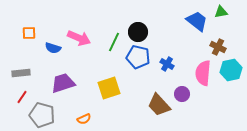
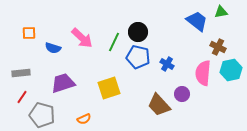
pink arrow: moved 3 px right; rotated 20 degrees clockwise
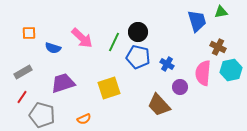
blue trapezoid: rotated 35 degrees clockwise
gray rectangle: moved 2 px right, 1 px up; rotated 24 degrees counterclockwise
purple circle: moved 2 px left, 7 px up
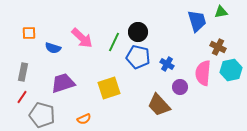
gray rectangle: rotated 48 degrees counterclockwise
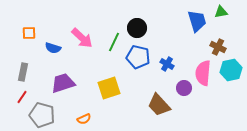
black circle: moved 1 px left, 4 px up
purple circle: moved 4 px right, 1 px down
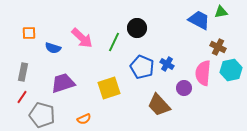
blue trapezoid: moved 2 px right, 1 px up; rotated 45 degrees counterclockwise
blue pentagon: moved 4 px right, 10 px down; rotated 10 degrees clockwise
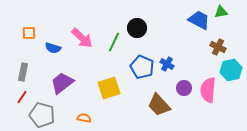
pink semicircle: moved 5 px right, 17 px down
purple trapezoid: moved 1 px left; rotated 20 degrees counterclockwise
orange semicircle: moved 1 px up; rotated 144 degrees counterclockwise
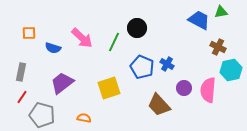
gray rectangle: moved 2 px left
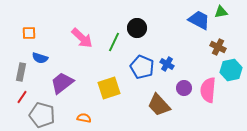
blue semicircle: moved 13 px left, 10 px down
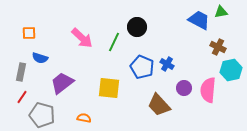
black circle: moved 1 px up
yellow square: rotated 25 degrees clockwise
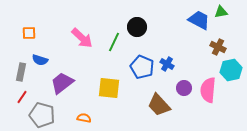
blue semicircle: moved 2 px down
